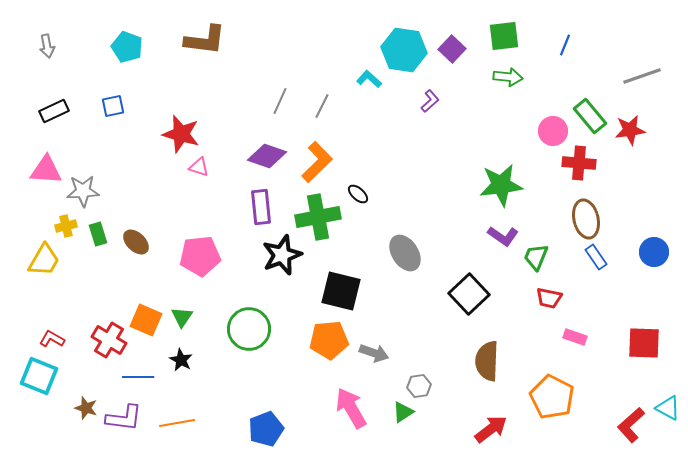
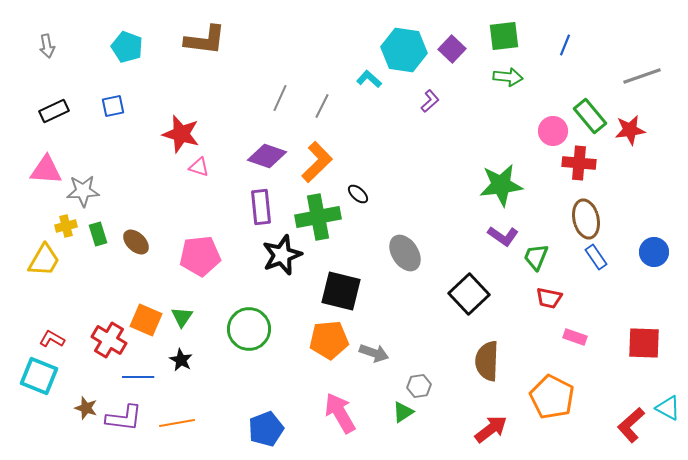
gray line at (280, 101): moved 3 px up
pink arrow at (351, 408): moved 11 px left, 5 px down
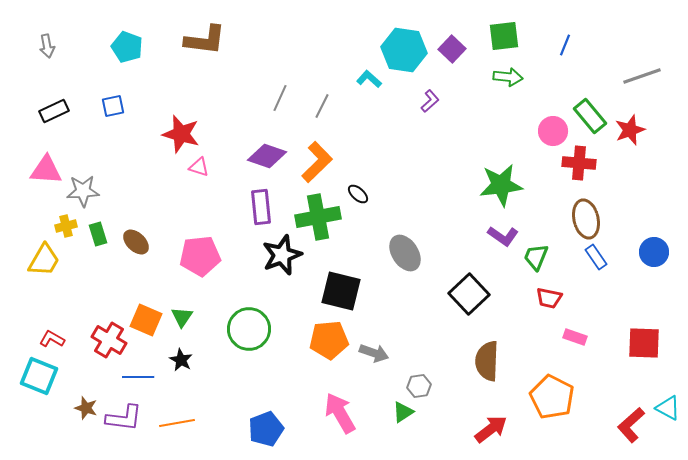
red star at (630, 130): rotated 12 degrees counterclockwise
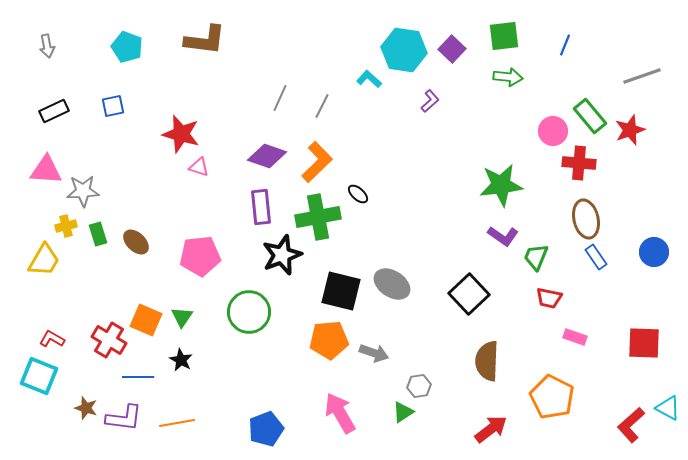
gray ellipse at (405, 253): moved 13 px left, 31 px down; rotated 24 degrees counterclockwise
green circle at (249, 329): moved 17 px up
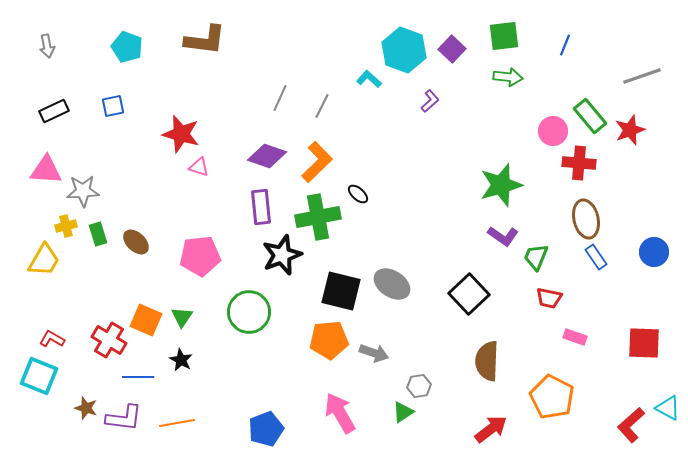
cyan hexagon at (404, 50): rotated 12 degrees clockwise
green star at (501, 185): rotated 9 degrees counterclockwise
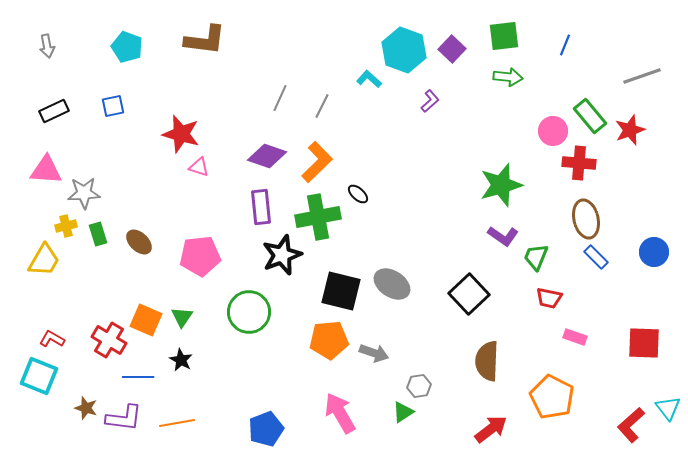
gray star at (83, 191): moved 1 px right, 2 px down
brown ellipse at (136, 242): moved 3 px right
blue rectangle at (596, 257): rotated 10 degrees counterclockwise
cyan triangle at (668, 408): rotated 24 degrees clockwise
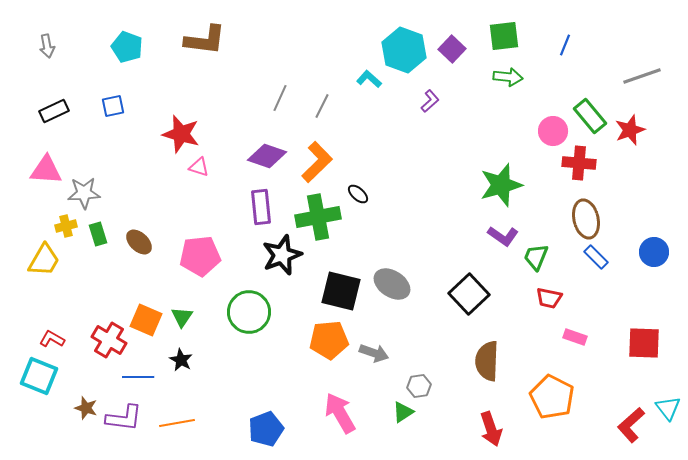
red arrow at (491, 429): rotated 108 degrees clockwise
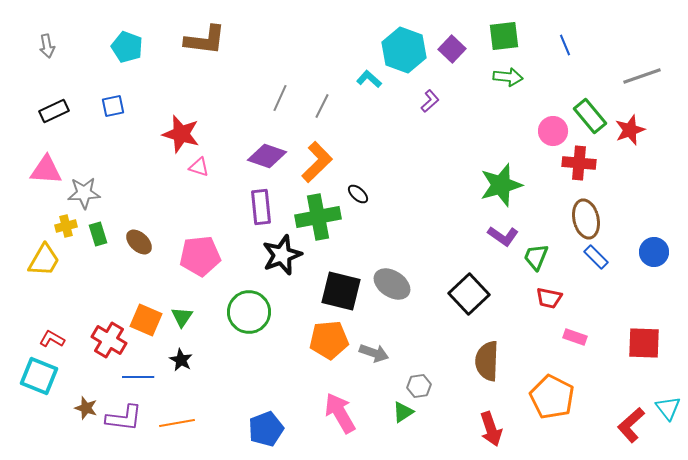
blue line at (565, 45): rotated 45 degrees counterclockwise
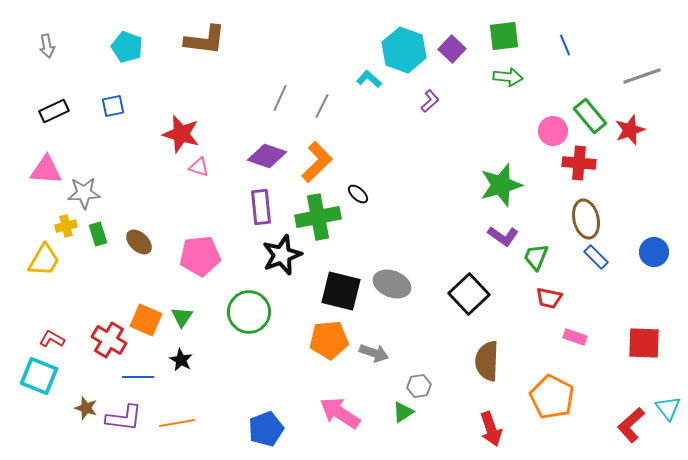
gray ellipse at (392, 284): rotated 12 degrees counterclockwise
pink arrow at (340, 413): rotated 27 degrees counterclockwise
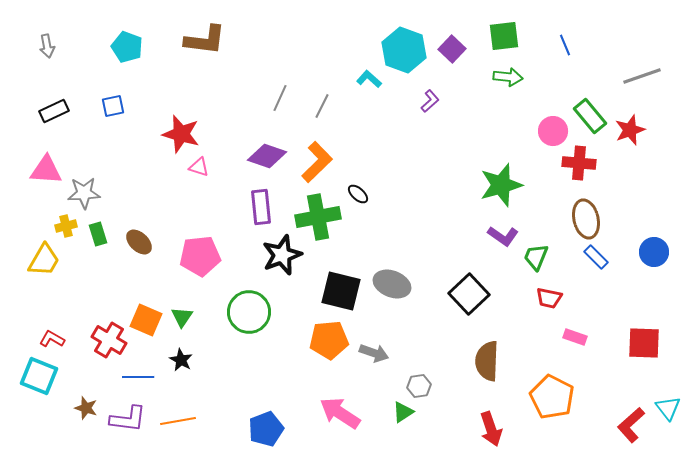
purple L-shape at (124, 418): moved 4 px right, 1 px down
orange line at (177, 423): moved 1 px right, 2 px up
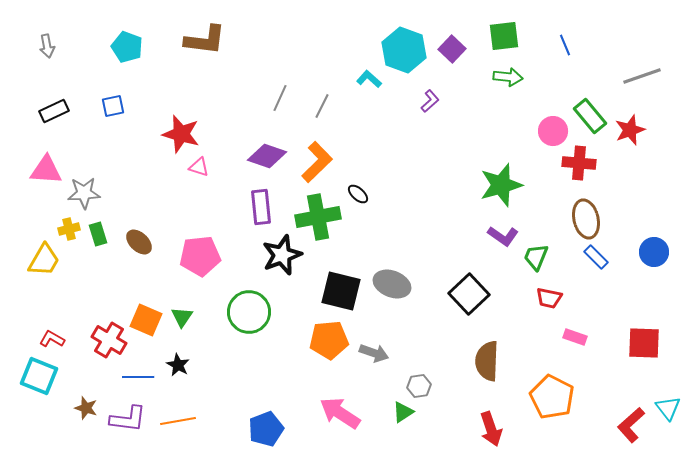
yellow cross at (66, 226): moved 3 px right, 3 px down
black star at (181, 360): moved 3 px left, 5 px down
